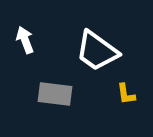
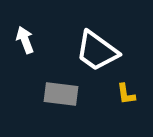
gray rectangle: moved 6 px right
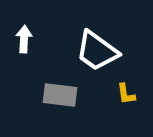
white arrow: moved 1 px left, 1 px up; rotated 24 degrees clockwise
gray rectangle: moved 1 px left, 1 px down
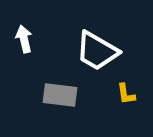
white arrow: rotated 16 degrees counterclockwise
white trapezoid: rotated 6 degrees counterclockwise
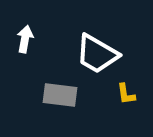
white arrow: moved 1 px right; rotated 24 degrees clockwise
white trapezoid: moved 3 px down
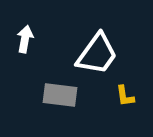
white trapezoid: rotated 84 degrees counterclockwise
yellow L-shape: moved 1 px left, 2 px down
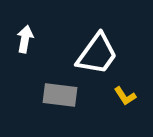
yellow L-shape: rotated 25 degrees counterclockwise
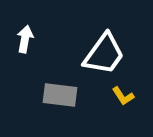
white trapezoid: moved 7 px right
yellow L-shape: moved 2 px left
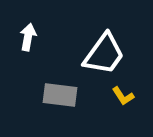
white arrow: moved 3 px right, 2 px up
